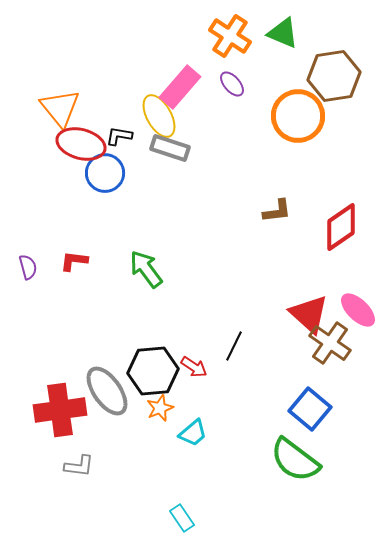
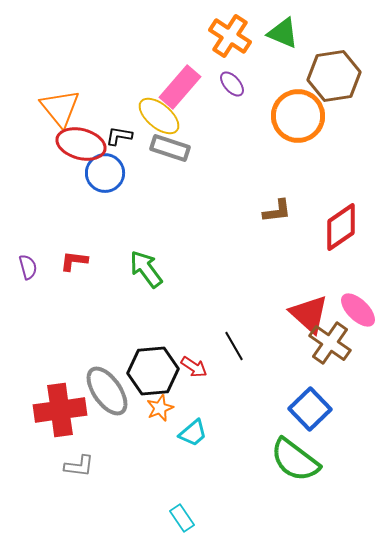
yellow ellipse: rotated 21 degrees counterclockwise
black line: rotated 56 degrees counterclockwise
blue square: rotated 6 degrees clockwise
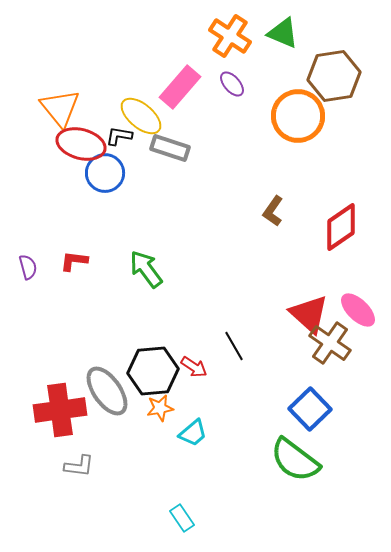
yellow ellipse: moved 18 px left
brown L-shape: moved 4 px left; rotated 132 degrees clockwise
orange star: rotated 12 degrees clockwise
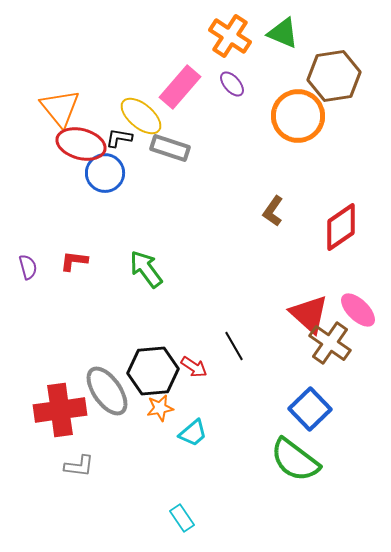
black L-shape: moved 2 px down
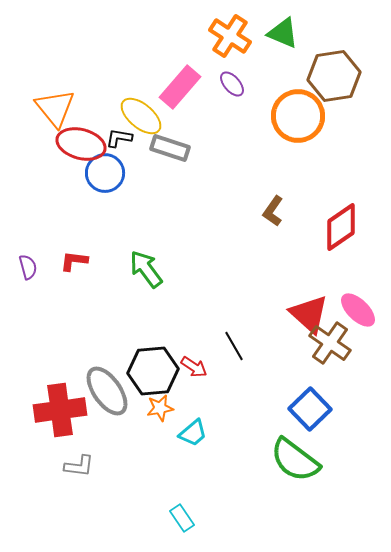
orange triangle: moved 5 px left
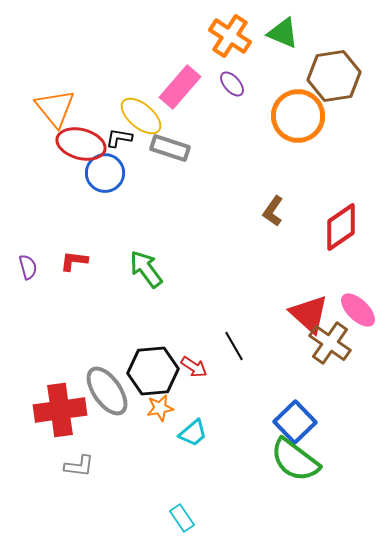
blue square: moved 15 px left, 13 px down
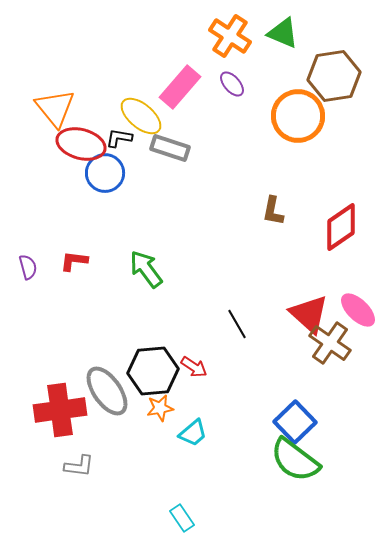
brown L-shape: rotated 24 degrees counterclockwise
black line: moved 3 px right, 22 px up
